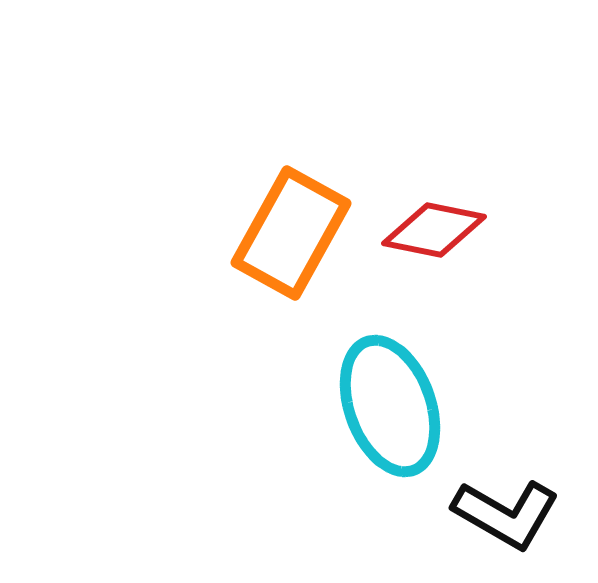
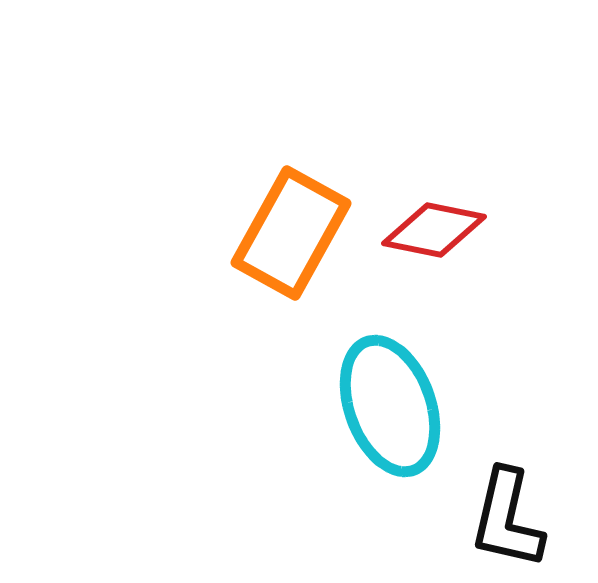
black L-shape: moved 1 px right, 5 px down; rotated 73 degrees clockwise
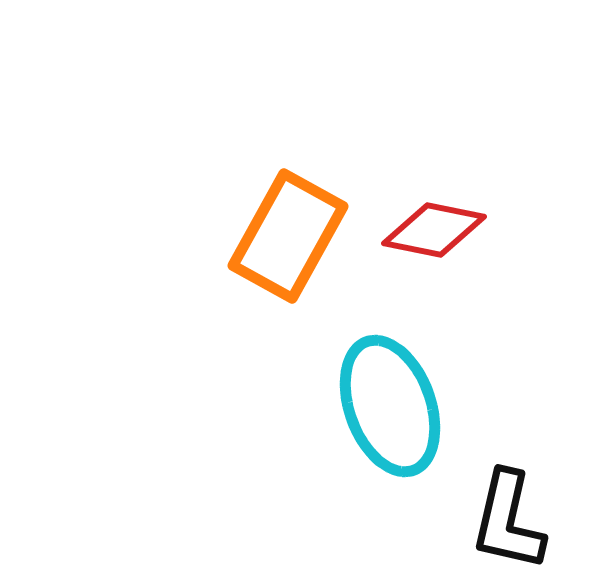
orange rectangle: moved 3 px left, 3 px down
black L-shape: moved 1 px right, 2 px down
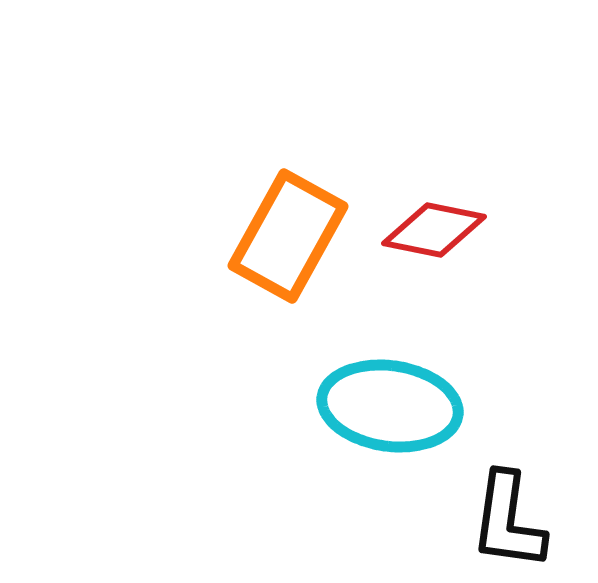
cyan ellipse: rotated 62 degrees counterclockwise
black L-shape: rotated 5 degrees counterclockwise
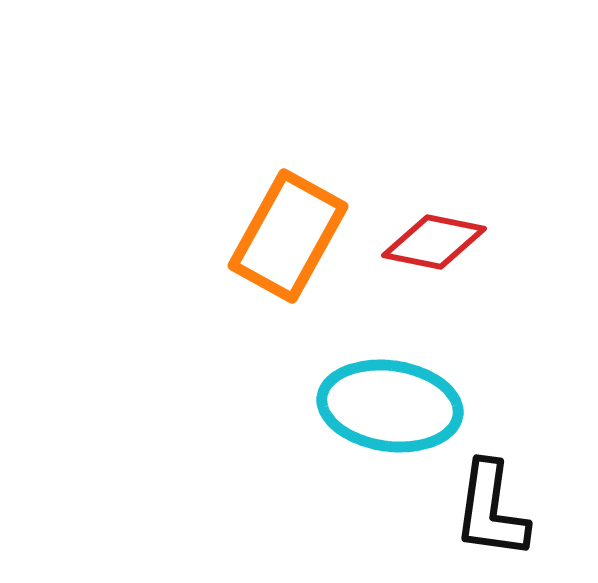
red diamond: moved 12 px down
black L-shape: moved 17 px left, 11 px up
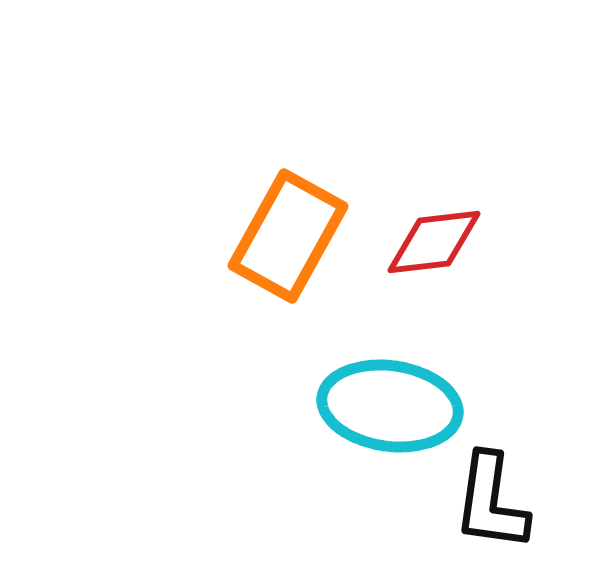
red diamond: rotated 18 degrees counterclockwise
black L-shape: moved 8 px up
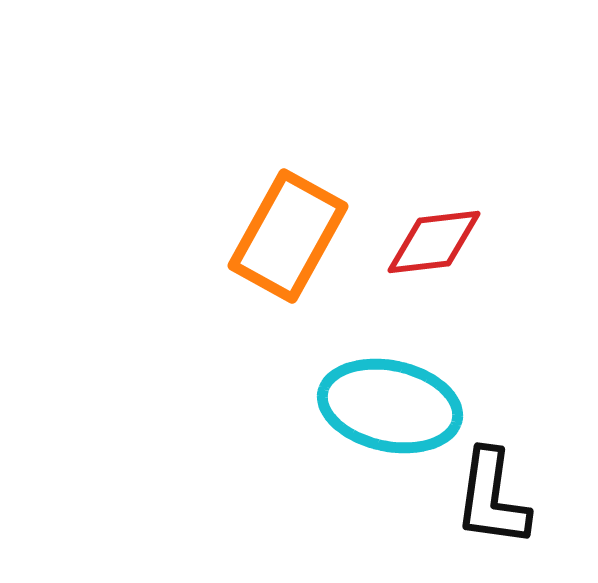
cyan ellipse: rotated 4 degrees clockwise
black L-shape: moved 1 px right, 4 px up
